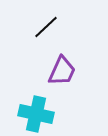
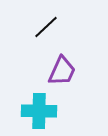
cyan cross: moved 3 px right, 3 px up; rotated 12 degrees counterclockwise
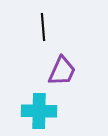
black line: moved 3 px left; rotated 52 degrees counterclockwise
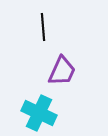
cyan cross: moved 2 px down; rotated 24 degrees clockwise
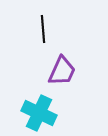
black line: moved 2 px down
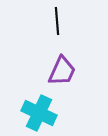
black line: moved 14 px right, 8 px up
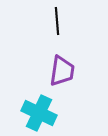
purple trapezoid: rotated 16 degrees counterclockwise
